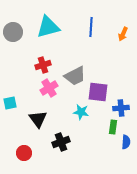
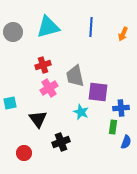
gray trapezoid: rotated 105 degrees clockwise
cyan star: rotated 14 degrees clockwise
blue semicircle: rotated 16 degrees clockwise
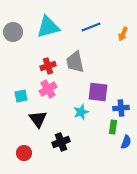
blue line: rotated 66 degrees clockwise
red cross: moved 5 px right, 1 px down
gray trapezoid: moved 14 px up
pink cross: moved 1 px left, 1 px down
cyan square: moved 11 px right, 7 px up
cyan star: rotated 28 degrees clockwise
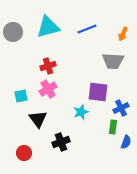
blue line: moved 4 px left, 2 px down
gray trapezoid: moved 38 px right, 1 px up; rotated 75 degrees counterclockwise
blue cross: rotated 21 degrees counterclockwise
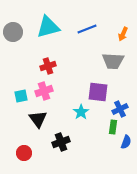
pink cross: moved 4 px left, 2 px down; rotated 12 degrees clockwise
blue cross: moved 1 px left, 1 px down
cyan star: rotated 14 degrees counterclockwise
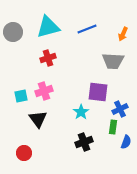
red cross: moved 8 px up
black cross: moved 23 px right
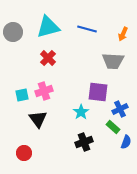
blue line: rotated 36 degrees clockwise
red cross: rotated 28 degrees counterclockwise
cyan square: moved 1 px right, 1 px up
green rectangle: rotated 56 degrees counterclockwise
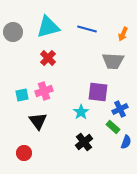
black triangle: moved 2 px down
black cross: rotated 18 degrees counterclockwise
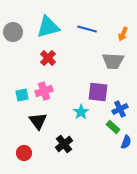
black cross: moved 20 px left, 2 px down
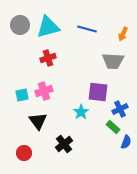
gray circle: moved 7 px right, 7 px up
red cross: rotated 28 degrees clockwise
